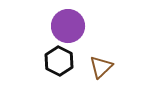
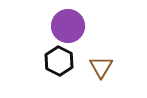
brown triangle: rotated 15 degrees counterclockwise
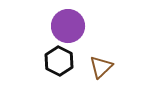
brown triangle: rotated 15 degrees clockwise
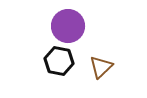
black hexagon: rotated 16 degrees counterclockwise
